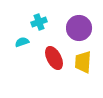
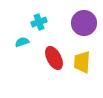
purple circle: moved 5 px right, 5 px up
yellow trapezoid: moved 1 px left
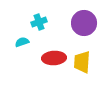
red ellipse: rotated 65 degrees counterclockwise
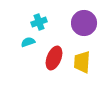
cyan semicircle: moved 6 px right
red ellipse: rotated 65 degrees counterclockwise
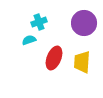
cyan semicircle: moved 1 px right, 2 px up
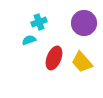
yellow trapezoid: rotated 45 degrees counterclockwise
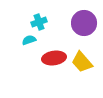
red ellipse: rotated 60 degrees clockwise
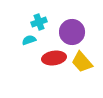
purple circle: moved 12 px left, 9 px down
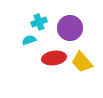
purple circle: moved 2 px left, 4 px up
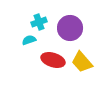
red ellipse: moved 1 px left, 2 px down; rotated 25 degrees clockwise
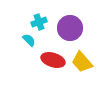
cyan semicircle: rotated 64 degrees clockwise
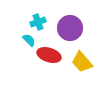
cyan cross: moved 1 px left
red ellipse: moved 4 px left, 5 px up
